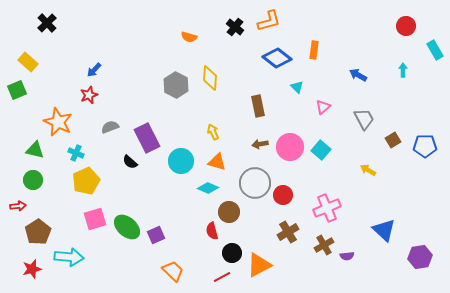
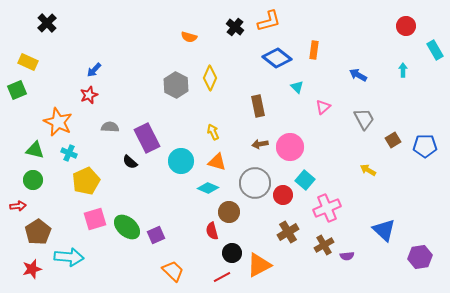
yellow rectangle at (28, 62): rotated 18 degrees counterclockwise
yellow diamond at (210, 78): rotated 20 degrees clockwise
gray semicircle at (110, 127): rotated 24 degrees clockwise
cyan square at (321, 150): moved 16 px left, 30 px down
cyan cross at (76, 153): moved 7 px left
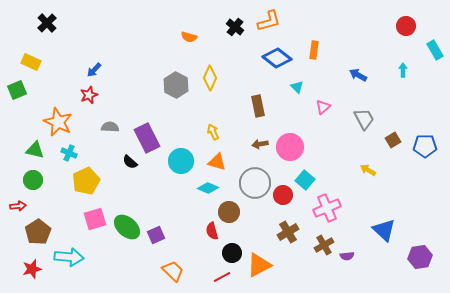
yellow rectangle at (28, 62): moved 3 px right
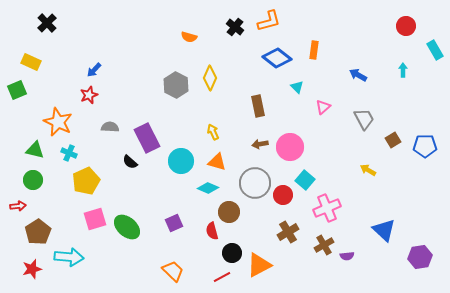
purple square at (156, 235): moved 18 px right, 12 px up
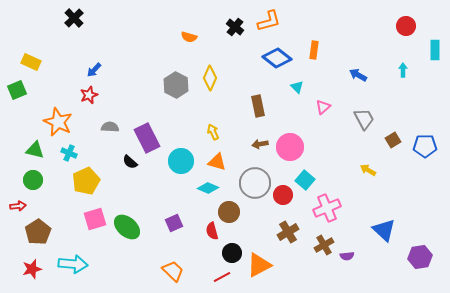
black cross at (47, 23): moved 27 px right, 5 px up
cyan rectangle at (435, 50): rotated 30 degrees clockwise
cyan arrow at (69, 257): moved 4 px right, 7 px down
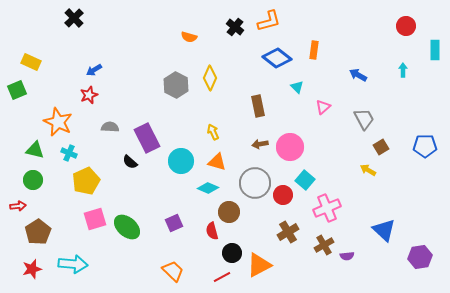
blue arrow at (94, 70): rotated 14 degrees clockwise
brown square at (393, 140): moved 12 px left, 7 px down
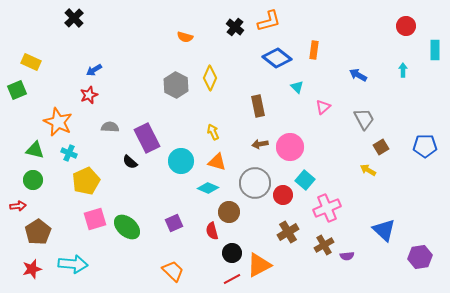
orange semicircle at (189, 37): moved 4 px left
red line at (222, 277): moved 10 px right, 2 px down
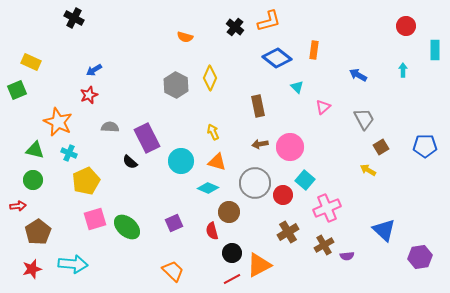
black cross at (74, 18): rotated 18 degrees counterclockwise
